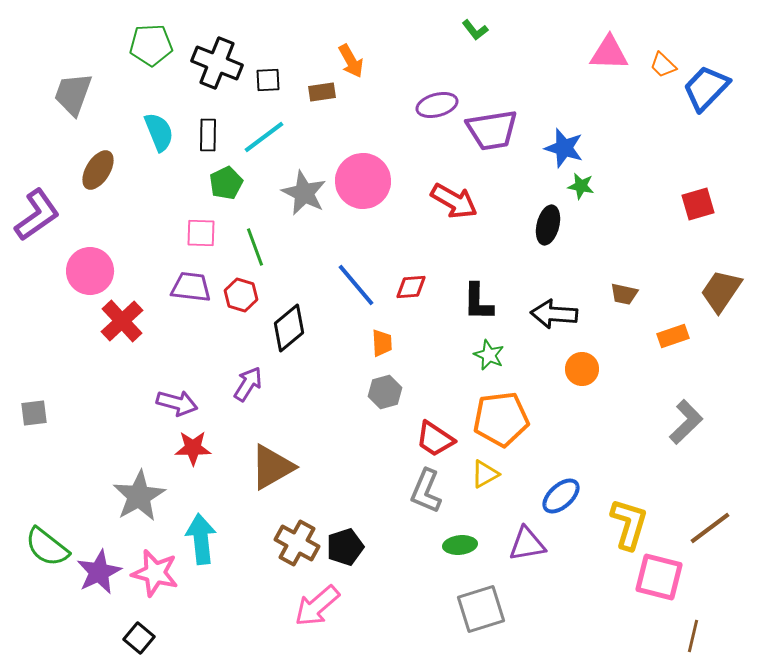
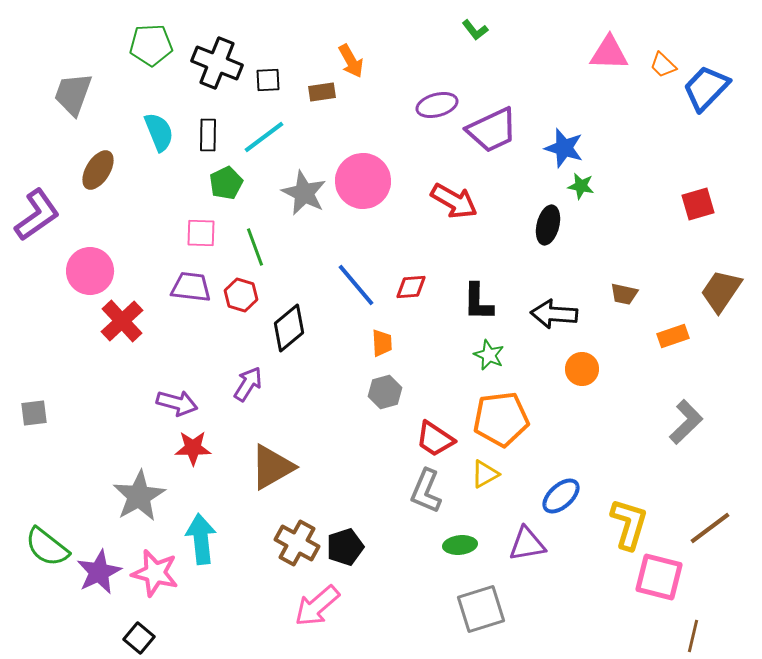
purple trapezoid at (492, 130): rotated 16 degrees counterclockwise
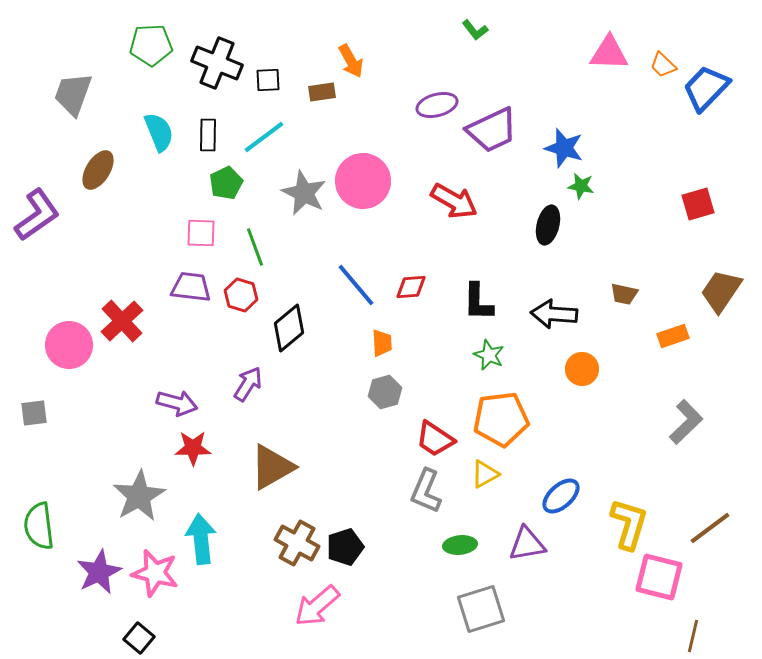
pink circle at (90, 271): moved 21 px left, 74 px down
green semicircle at (47, 547): moved 8 px left, 21 px up; rotated 45 degrees clockwise
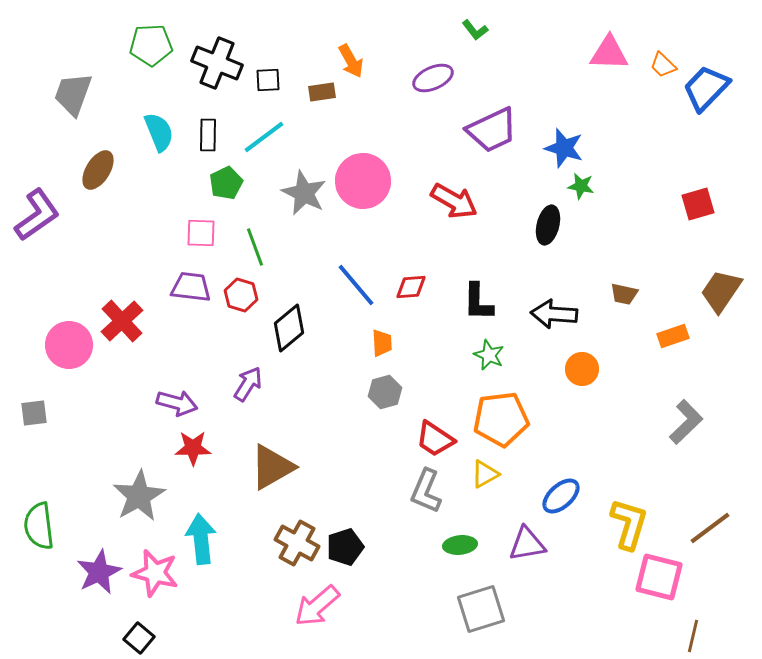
purple ellipse at (437, 105): moved 4 px left, 27 px up; rotated 9 degrees counterclockwise
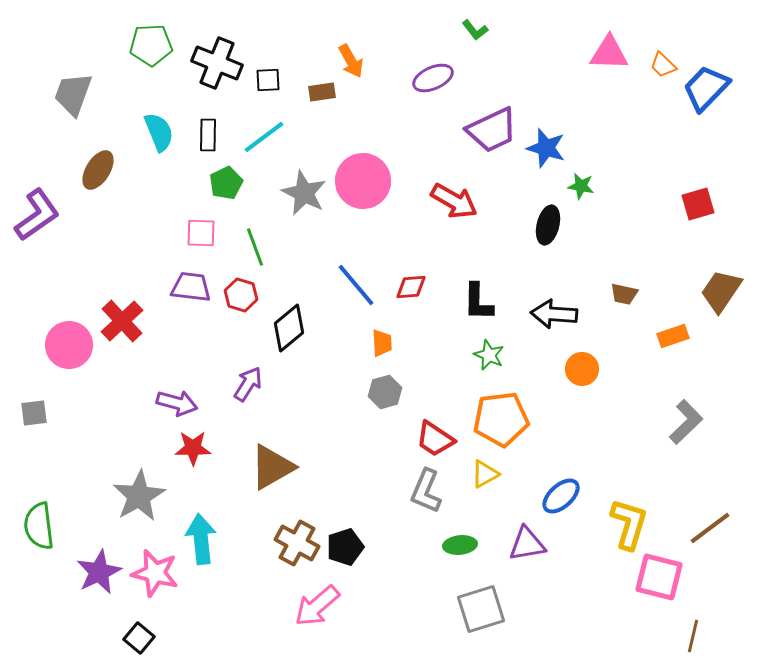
blue star at (564, 148): moved 18 px left
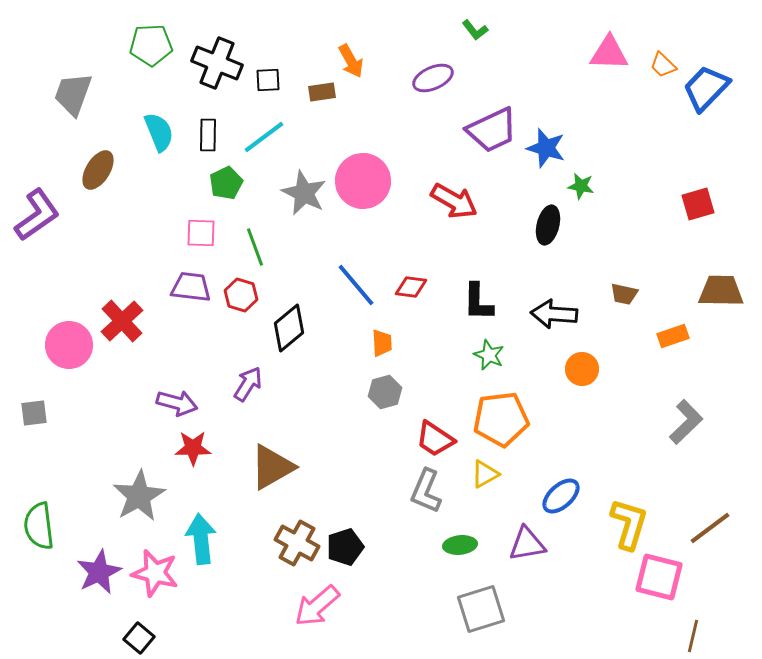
red diamond at (411, 287): rotated 12 degrees clockwise
brown trapezoid at (721, 291): rotated 57 degrees clockwise
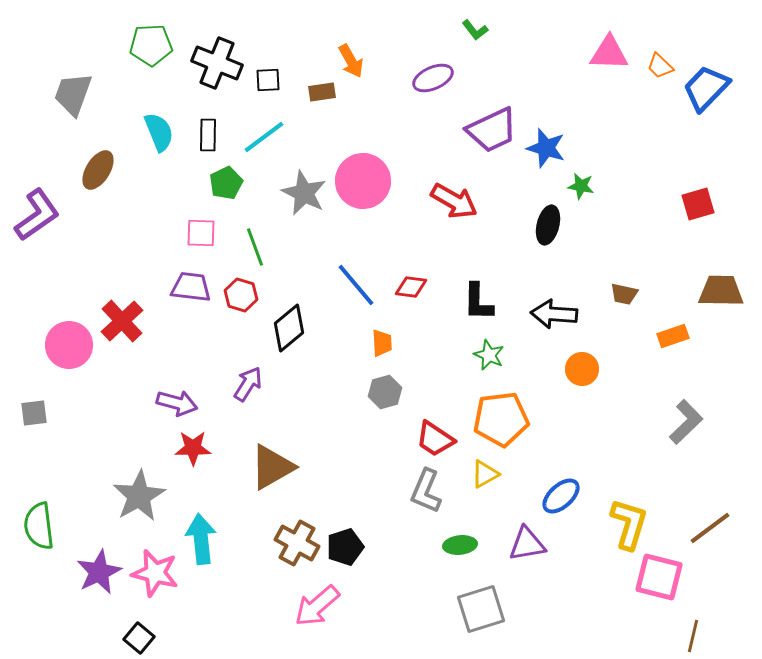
orange trapezoid at (663, 65): moved 3 px left, 1 px down
